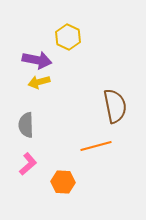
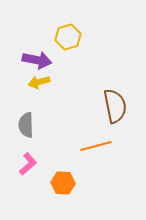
yellow hexagon: rotated 20 degrees clockwise
orange hexagon: moved 1 px down
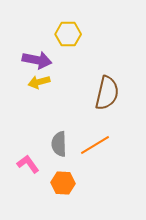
yellow hexagon: moved 3 px up; rotated 15 degrees clockwise
brown semicircle: moved 8 px left, 13 px up; rotated 24 degrees clockwise
gray semicircle: moved 33 px right, 19 px down
orange line: moved 1 px left, 1 px up; rotated 16 degrees counterclockwise
pink L-shape: rotated 85 degrees counterclockwise
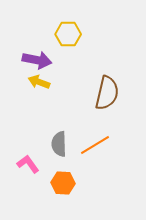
yellow arrow: rotated 35 degrees clockwise
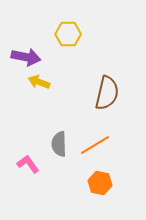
purple arrow: moved 11 px left, 3 px up
orange hexagon: moved 37 px right; rotated 10 degrees clockwise
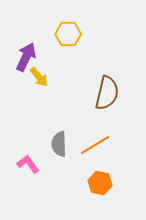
purple arrow: rotated 76 degrees counterclockwise
yellow arrow: moved 5 px up; rotated 150 degrees counterclockwise
